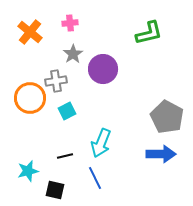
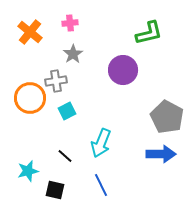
purple circle: moved 20 px right, 1 px down
black line: rotated 56 degrees clockwise
blue line: moved 6 px right, 7 px down
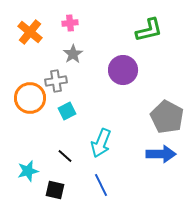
green L-shape: moved 3 px up
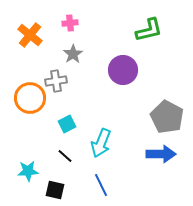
orange cross: moved 3 px down
cyan square: moved 13 px down
cyan star: rotated 10 degrees clockwise
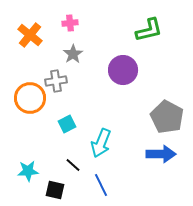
black line: moved 8 px right, 9 px down
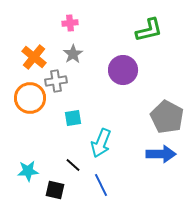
orange cross: moved 4 px right, 22 px down
cyan square: moved 6 px right, 6 px up; rotated 18 degrees clockwise
